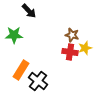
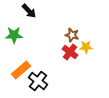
yellow star: moved 1 px right, 1 px up; rotated 16 degrees clockwise
red cross: rotated 28 degrees clockwise
orange rectangle: rotated 18 degrees clockwise
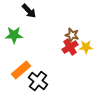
red cross: moved 5 px up; rotated 21 degrees clockwise
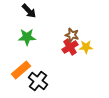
green star: moved 13 px right, 2 px down
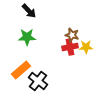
red cross: rotated 21 degrees clockwise
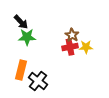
black arrow: moved 8 px left, 11 px down
brown star: rotated 16 degrees clockwise
orange rectangle: rotated 36 degrees counterclockwise
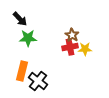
black arrow: moved 1 px left, 3 px up
green star: moved 1 px right, 1 px down
yellow star: moved 1 px left, 2 px down
orange rectangle: moved 1 px right, 1 px down
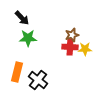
black arrow: moved 2 px right, 1 px up
brown star: rotated 24 degrees clockwise
red cross: rotated 14 degrees clockwise
orange rectangle: moved 5 px left, 1 px down
black cross: moved 1 px up
